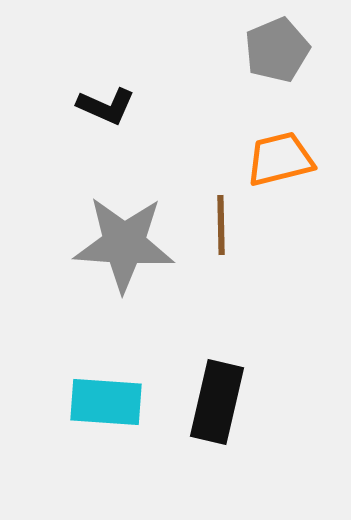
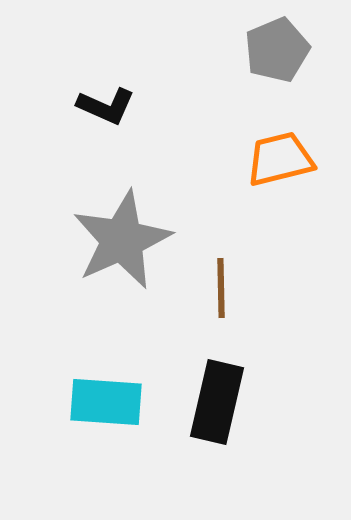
brown line: moved 63 px down
gray star: moved 2 px left, 4 px up; rotated 28 degrees counterclockwise
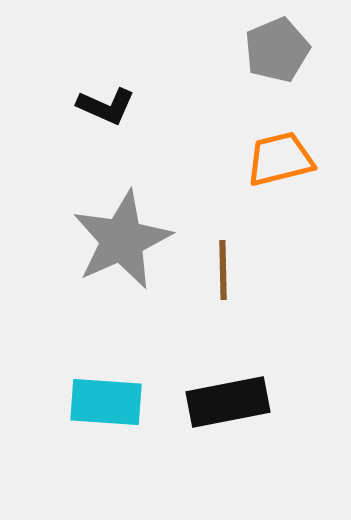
brown line: moved 2 px right, 18 px up
black rectangle: moved 11 px right; rotated 66 degrees clockwise
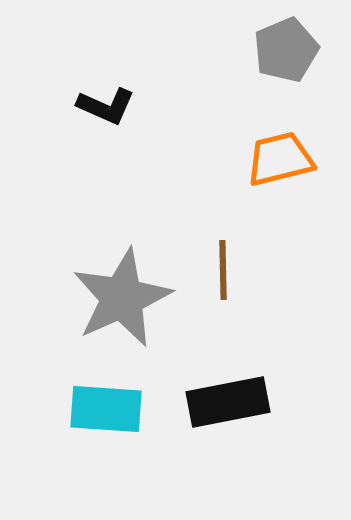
gray pentagon: moved 9 px right
gray star: moved 58 px down
cyan rectangle: moved 7 px down
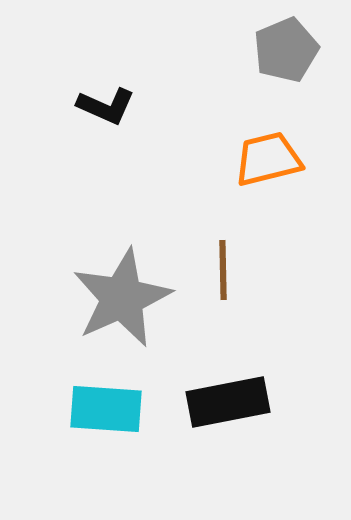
orange trapezoid: moved 12 px left
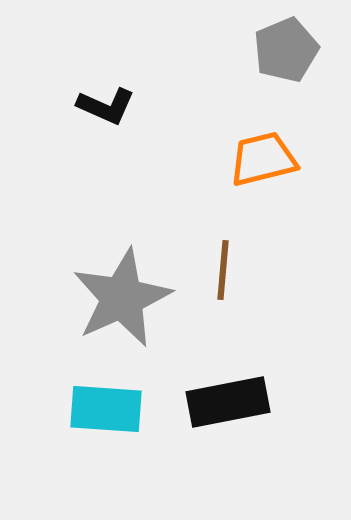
orange trapezoid: moved 5 px left
brown line: rotated 6 degrees clockwise
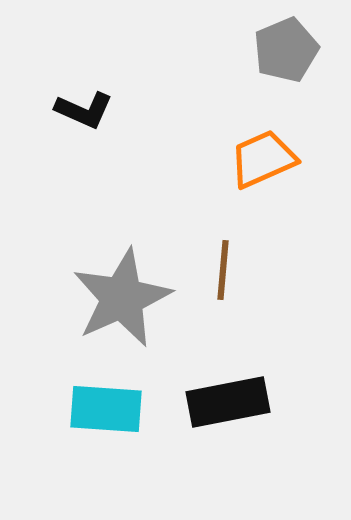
black L-shape: moved 22 px left, 4 px down
orange trapezoid: rotated 10 degrees counterclockwise
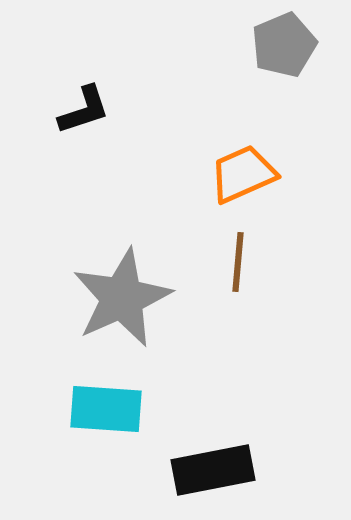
gray pentagon: moved 2 px left, 5 px up
black L-shape: rotated 42 degrees counterclockwise
orange trapezoid: moved 20 px left, 15 px down
brown line: moved 15 px right, 8 px up
black rectangle: moved 15 px left, 68 px down
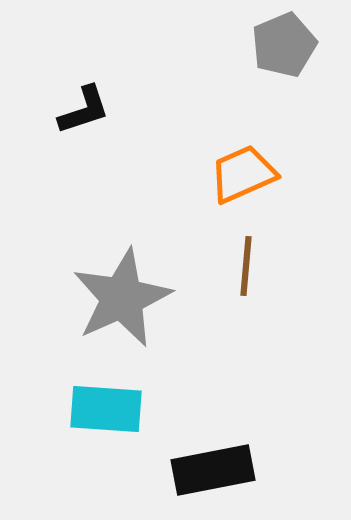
brown line: moved 8 px right, 4 px down
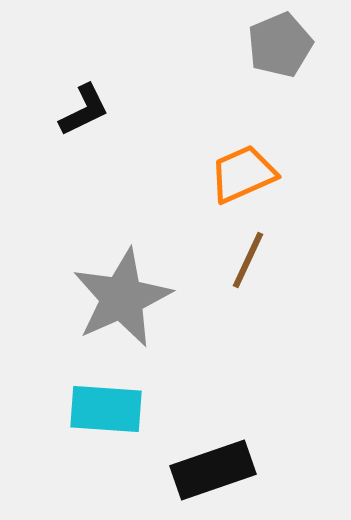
gray pentagon: moved 4 px left
black L-shape: rotated 8 degrees counterclockwise
brown line: moved 2 px right, 6 px up; rotated 20 degrees clockwise
black rectangle: rotated 8 degrees counterclockwise
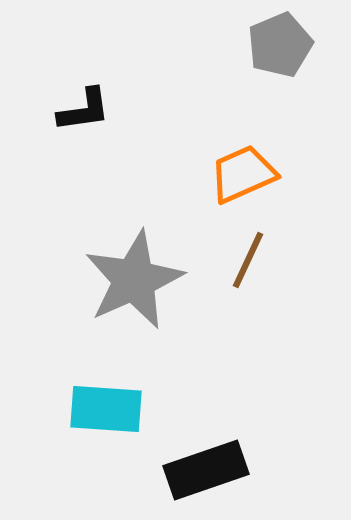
black L-shape: rotated 18 degrees clockwise
gray star: moved 12 px right, 18 px up
black rectangle: moved 7 px left
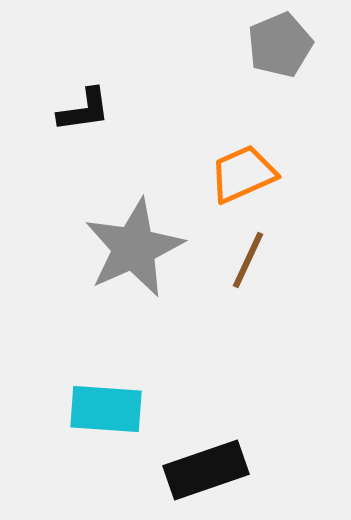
gray star: moved 32 px up
